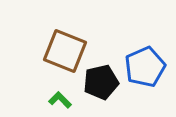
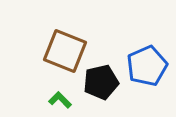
blue pentagon: moved 2 px right, 1 px up
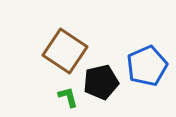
brown square: rotated 12 degrees clockwise
green L-shape: moved 8 px right, 3 px up; rotated 30 degrees clockwise
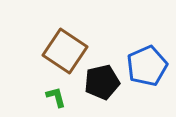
black pentagon: moved 1 px right
green L-shape: moved 12 px left
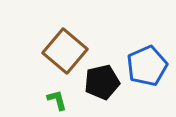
brown square: rotated 6 degrees clockwise
green L-shape: moved 1 px right, 3 px down
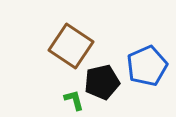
brown square: moved 6 px right, 5 px up; rotated 6 degrees counterclockwise
green L-shape: moved 17 px right
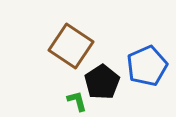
black pentagon: rotated 20 degrees counterclockwise
green L-shape: moved 3 px right, 1 px down
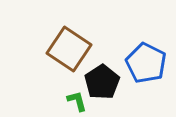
brown square: moved 2 px left, 3 px down
blue pentagon: moved 1 px left, 3 px up; rotated 21 degrees counterclockwise
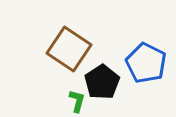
green L-shape: rotated 30 degrees clockwise
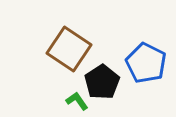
green L-shape: rotated 50 degrees counterclockwise
